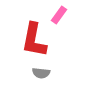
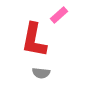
pink rectangle: rotated 12 degrees clockwise
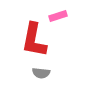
pink rectangle: moved 1 px left, 1 px down; rotated 24 degrees clockwise
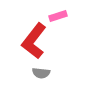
red L-shape: moved 1 px down; rotated 27 degrees clockwise
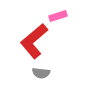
red L-shape: rotated 12 degrees clockwise
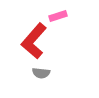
red L-shape: rotated 9 degrees counterclockwise
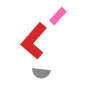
pink rectangle: rotated 30 degrees counterclockwise
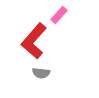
pink rectangle: moved 1 px right, 1 px up
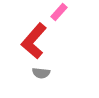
pink rectangle: moved 3 px up
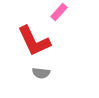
red L-shape: rotated 66 degrees counterclockwise
